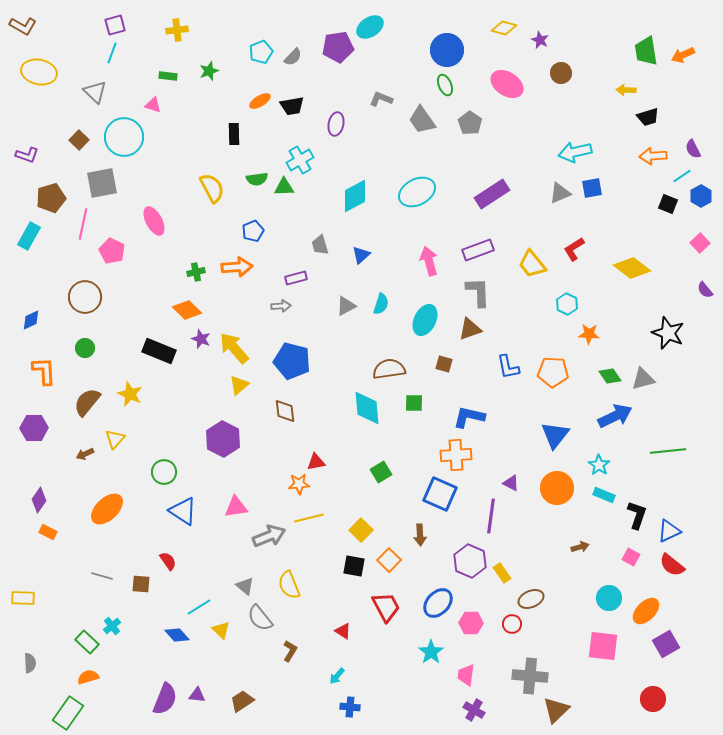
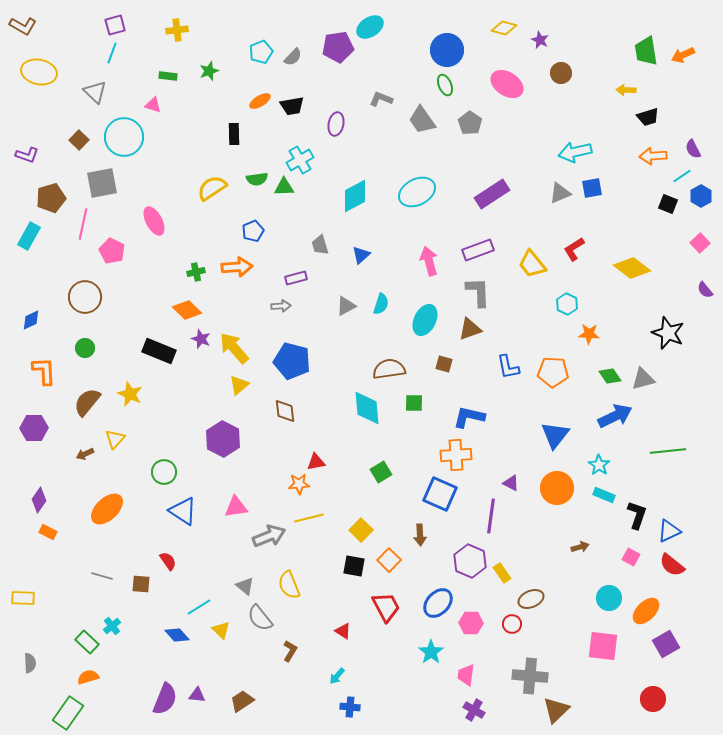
yellow semicircle at (212, 188): rotated 96 degrees counterclockwise
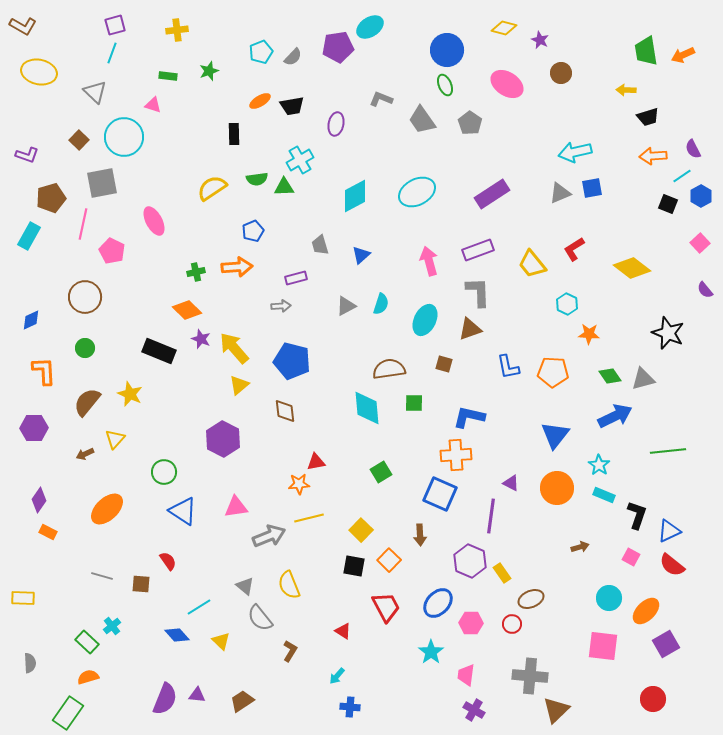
yellow triangle at (221, 630): moved 11 px down
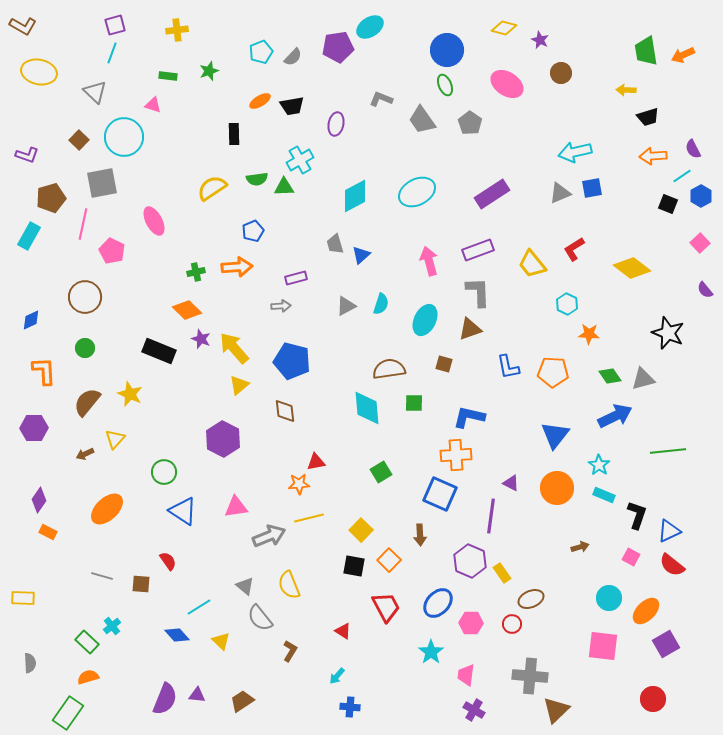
gray trapezoid at (320, 245): moved 15 px right, 1 px up
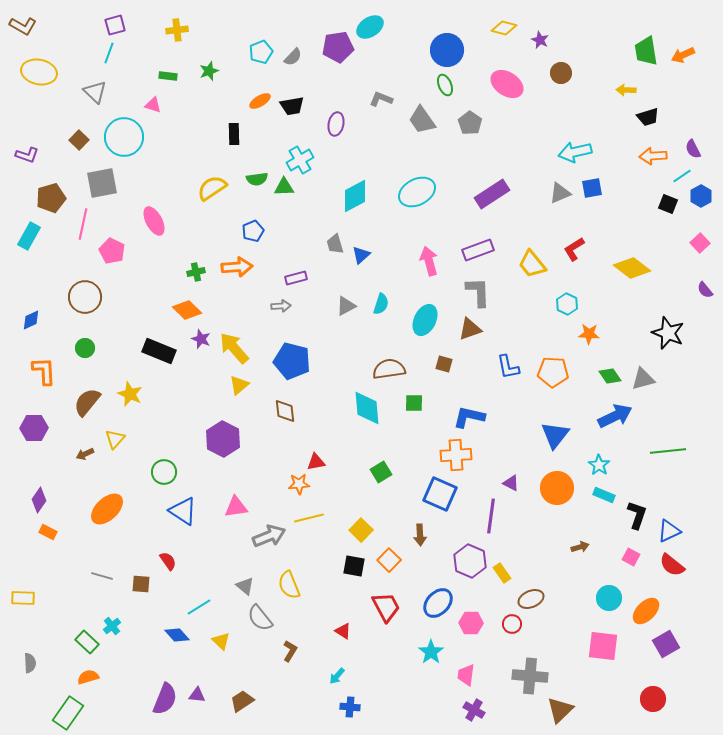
cyan line at (112, 53): moved 3 px left
brown triangle at (556, 710): moved 4 px right
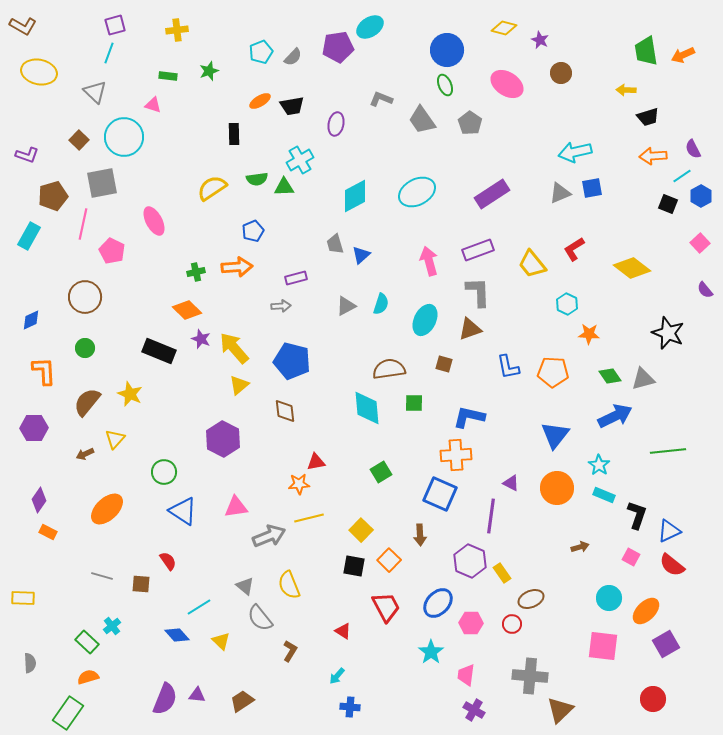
brown pentagon at (51, 198): moved 2 px right, 2 px up
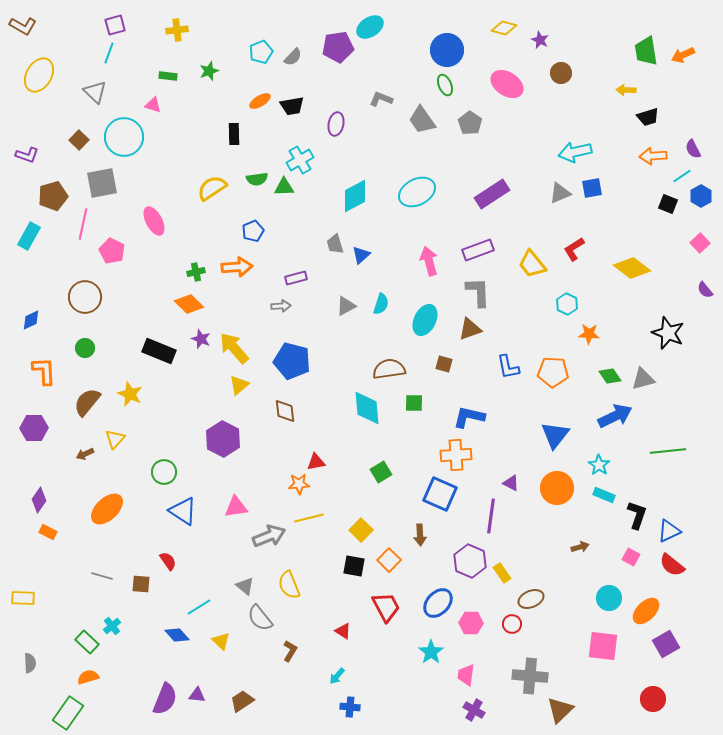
yellow ellipse at (39, 72): moved 3 px down; rotated 72 degrees counterclockwise
orange diamond at (187, 310): moved 2 px right, 6 px up
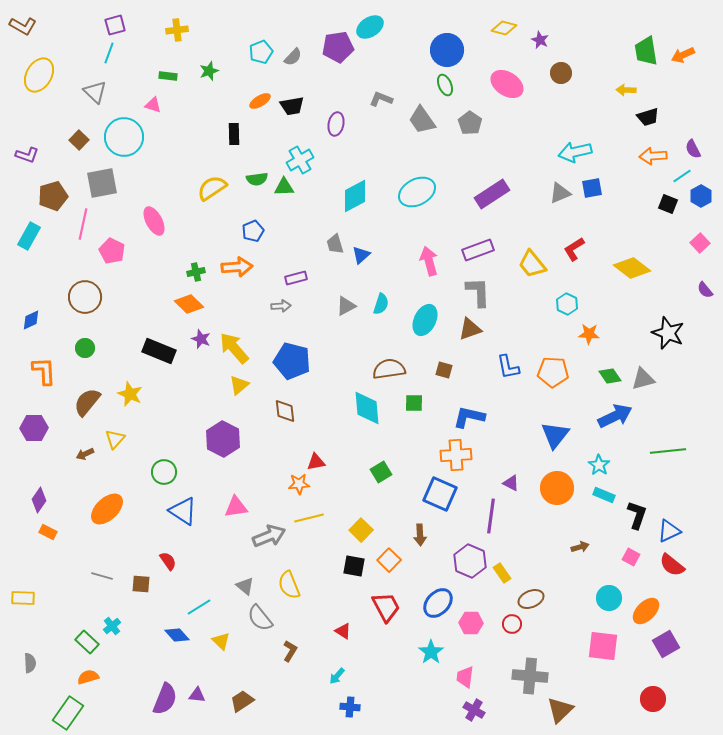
brown square at (444, 364): moved 6 px down
pink trapezoid at (466, 675): moved 1 px left, 2 px down
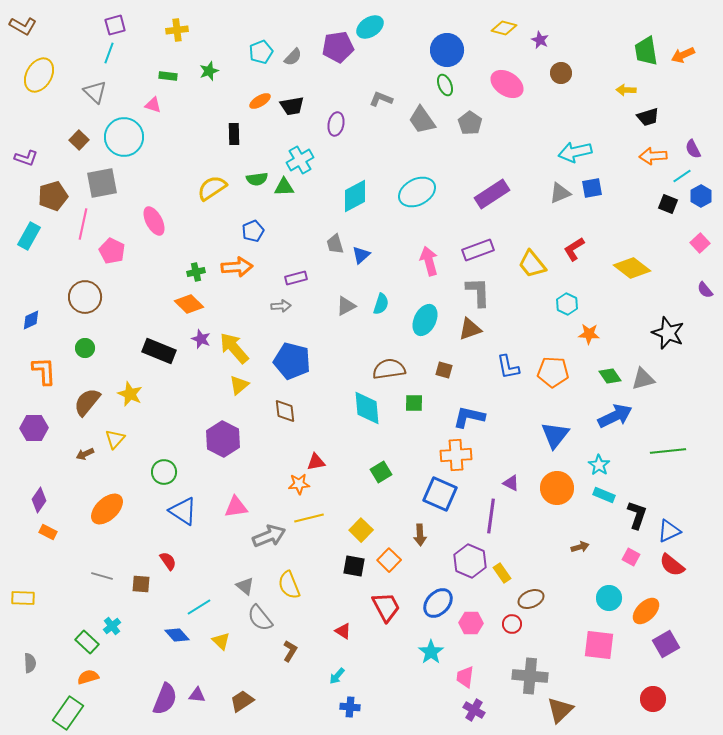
purple L-shape at (27, 155): moved 1 px left, 3 px down
pink square at (603, 646): moved 4 px left, 1 px up
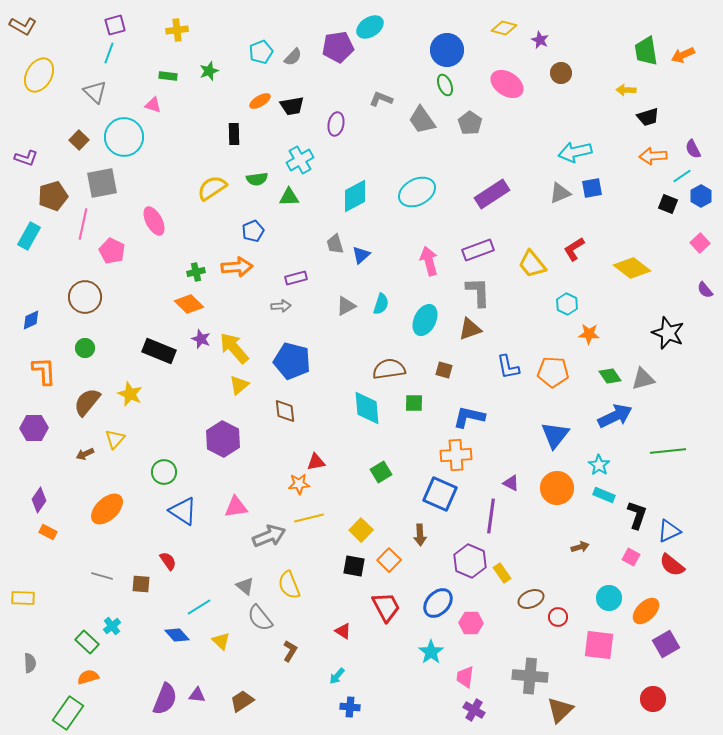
green triangle at (284, 187): moved 5 px right, 10 px down
red circle at (512, 624): moved 46 px right, 7 px up
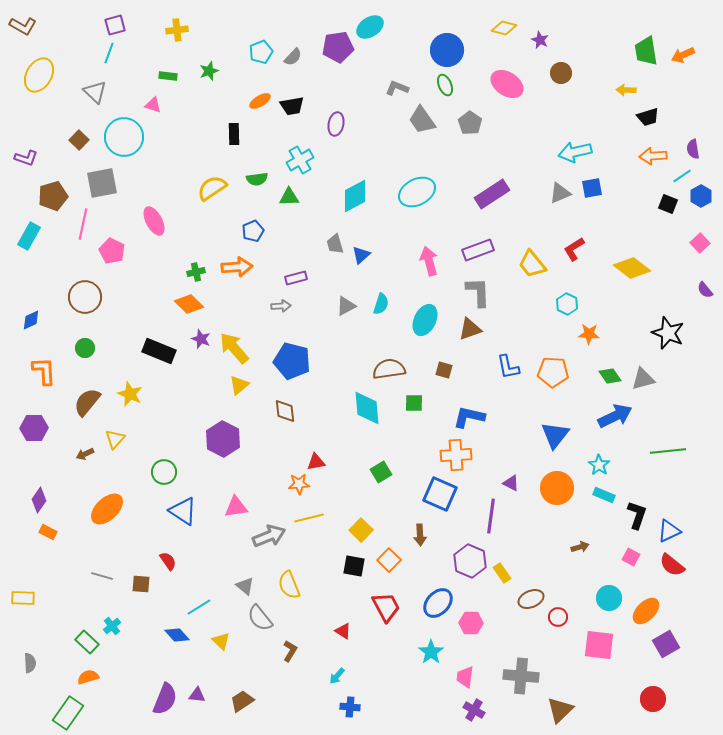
gray L-shape at (381, 99): moved 16 px right, 11 px up
purple semicircle at (693, 149): rotated 18 degrees clockwise
gray cross at (530, 676): moved 9 px left
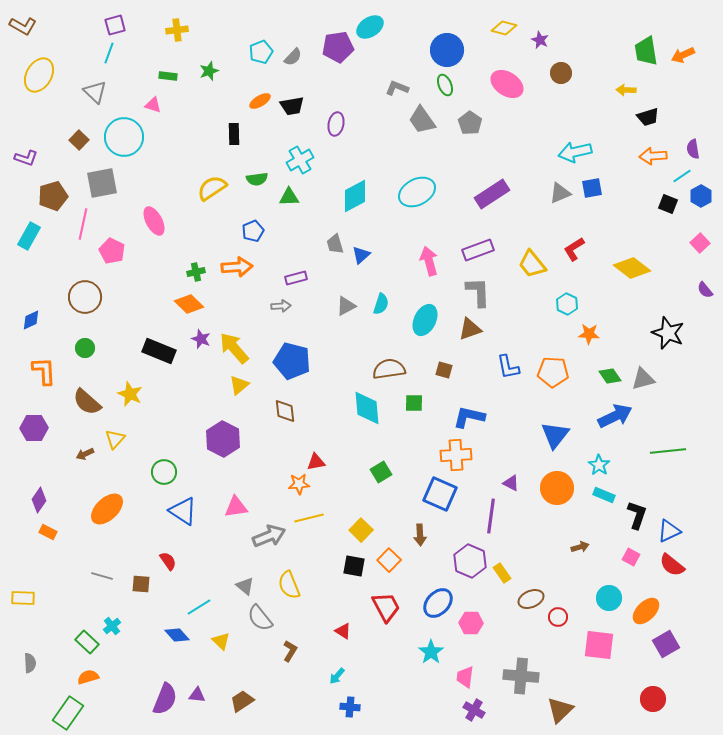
brown semicircle at (87, 402): rotated 88 degrees counterclockwise
